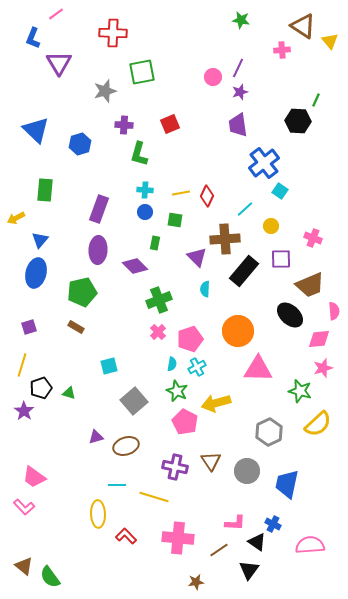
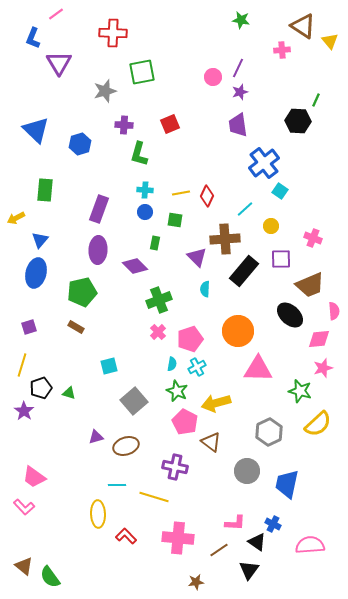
brown triangle at (211, 461): moved 19 px up; rotated 20 degrees counterclockwise
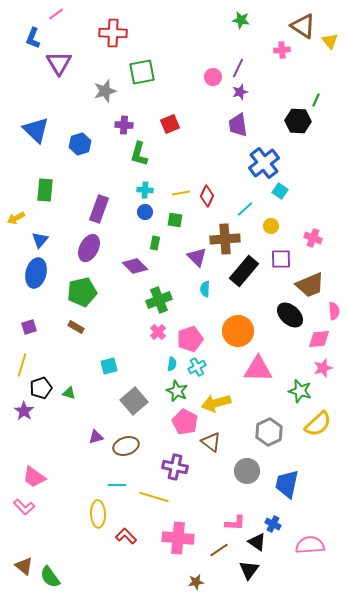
purple ellipse at (98, 250): moved 9 px left, 2 px up; rotated 24 degrees clockwise
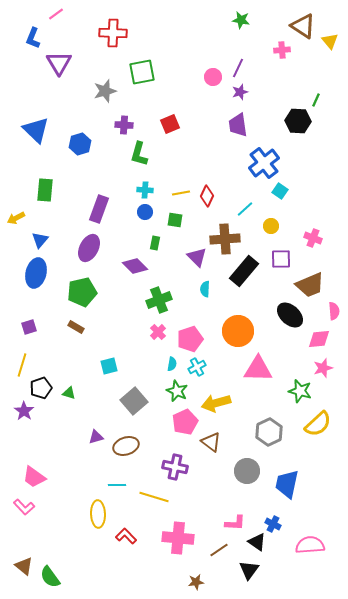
pink pentagon at (185, 422): rotated 20 degrees clockwise
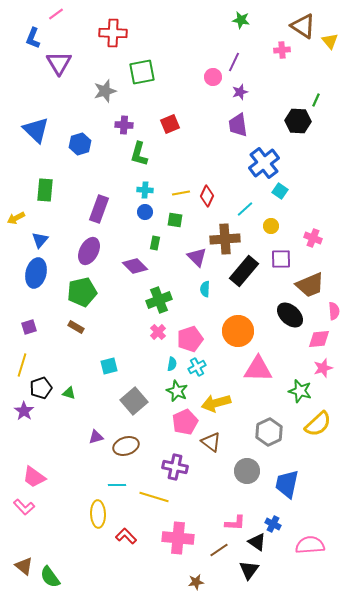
purple line at (238, 68): moved 4 px left, 6 px up
purple ellipse at (89, 248): moved 3 px down
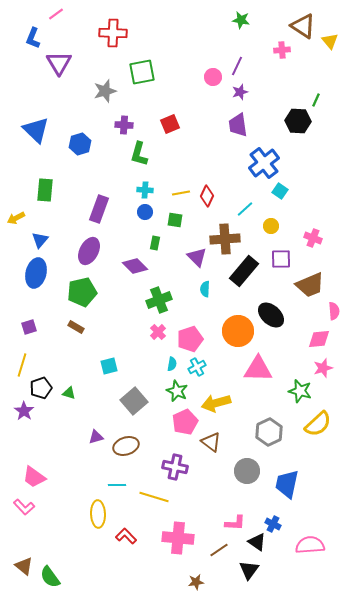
purple line at (234, 62): moved 3 px right, 4 px down
black ellipse at (290, 315): moved 19 px left
